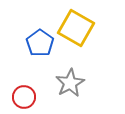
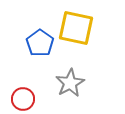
yellow square: rotated 18 degrees counterclockwise
red circle: moved 1 px left, 2 px down
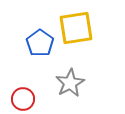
yellow square: rotated 21 degrees counterclockwise
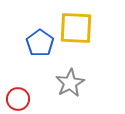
yellow square: rotated 12 degrees clockwise
red circle: moved 5 px left
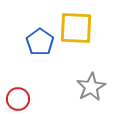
blue pentagon: moved 1 px up
gray star: moved 21 px right, 4 px down
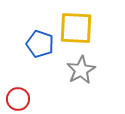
blue pentagon: moved 2 px down; rotated 16 degrees counterclockwise
gray star: moved 10 px left, 17 px up
